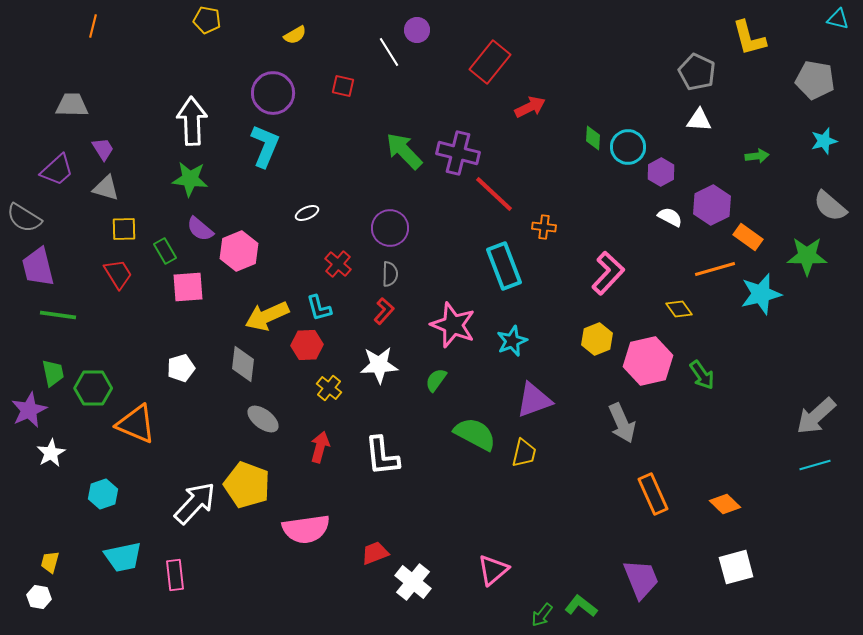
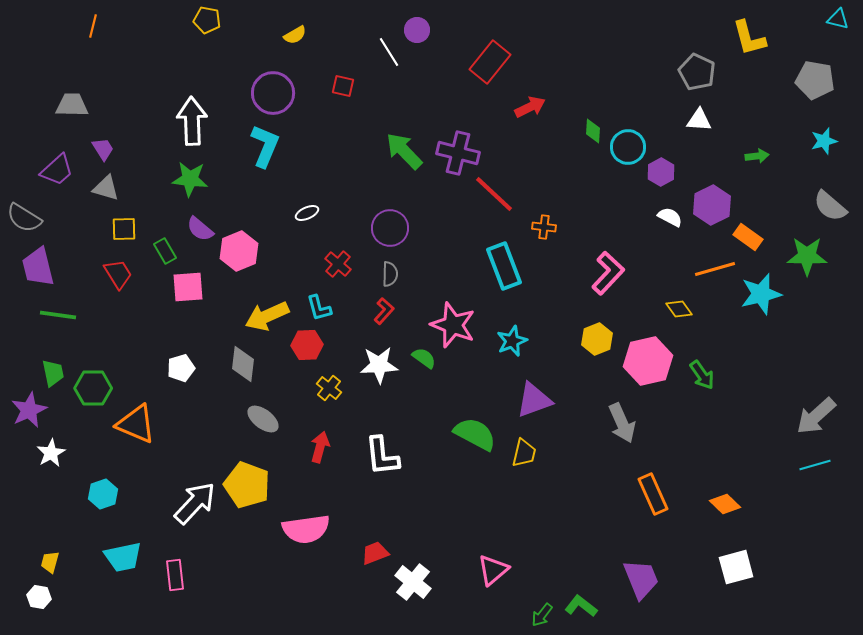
green diamond at (593, 138): moved 7 px up
green semicircle at (436, 380): moved 12 px left, 22 px up; rotated 90 degrees clockwise
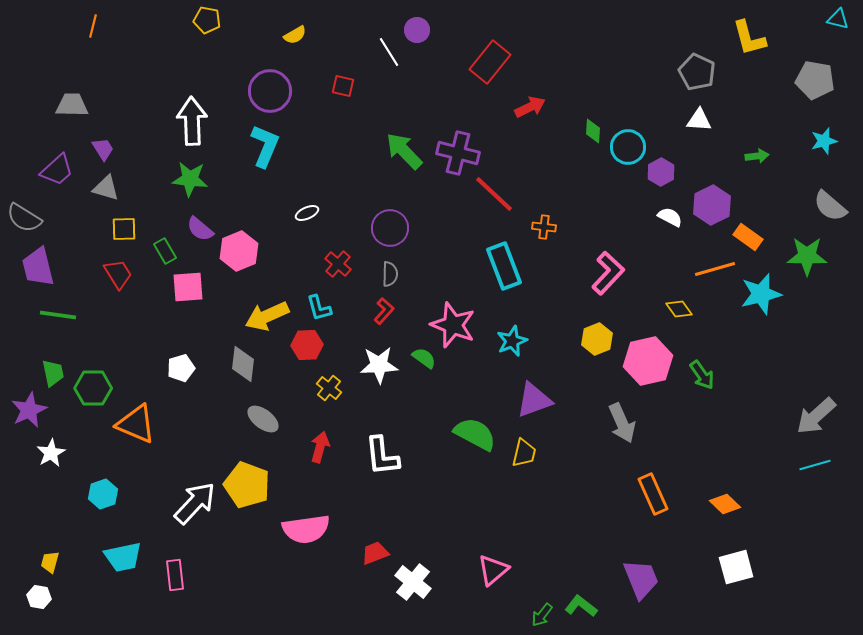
purple circle at (273, 93): moved 3 px left, 2 px up
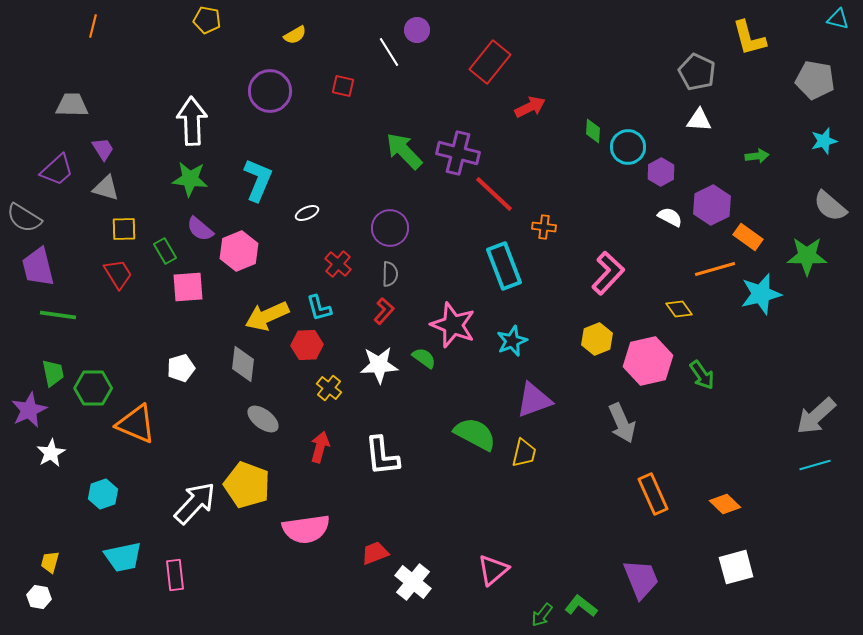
cyan L-shape at (265, 146): moved 7 px left, 34 px down
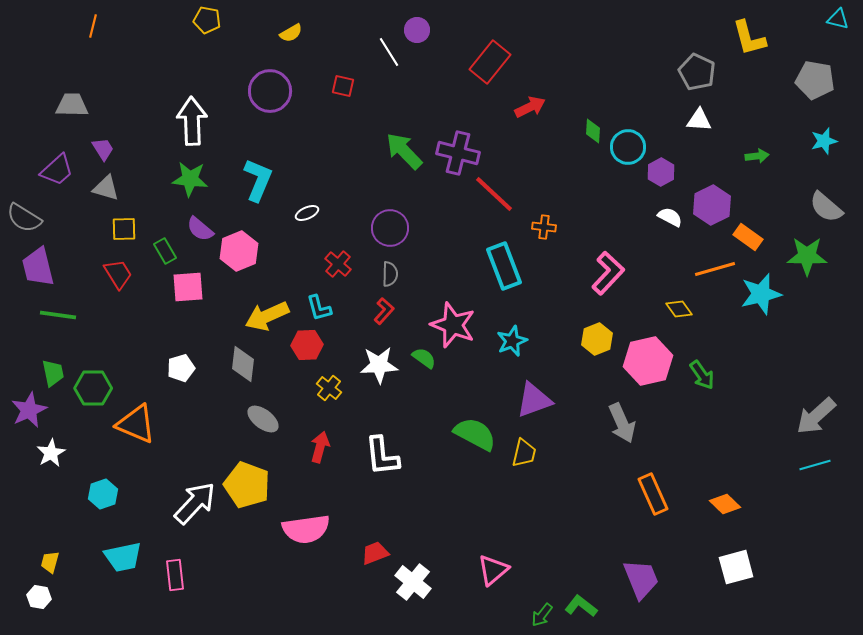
yellow semicircle at (295, 35): moved 4 px left, 2 px up
gray semicircle at (830, 206): moved 4 px left, 1 px down
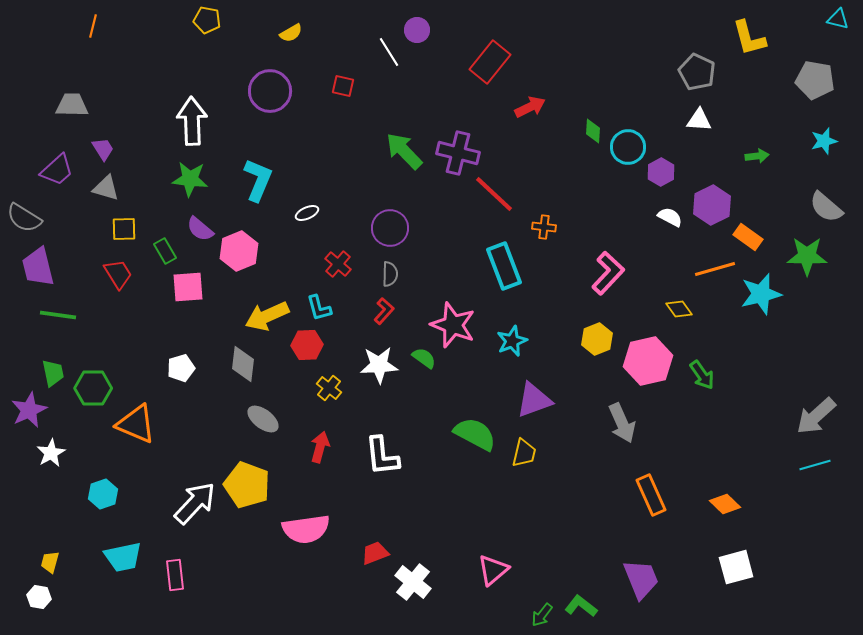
orange rectangle at (653, 494): moved 2 px left, 1 px down
